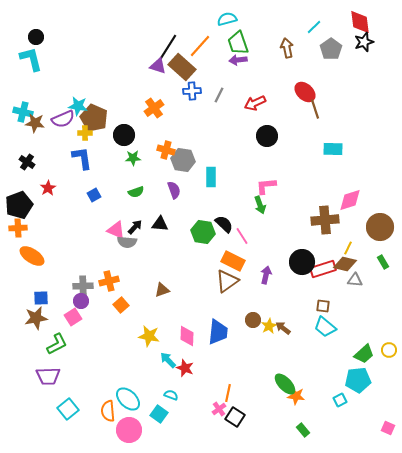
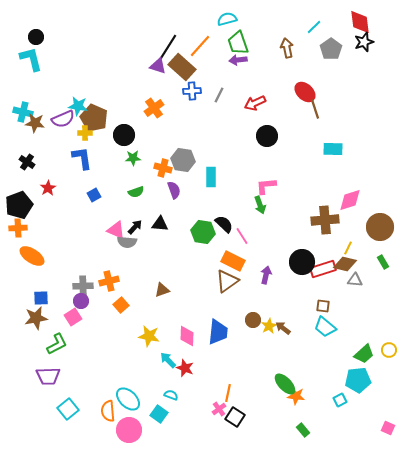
orange cross at (166, 150): moved 3 px left, 18 px down
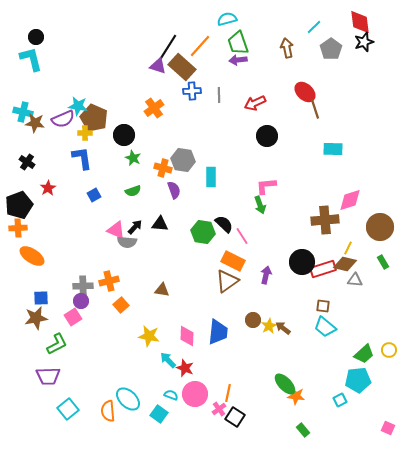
gray line at (219, 95): rotated 28 degrees counterclockwise
green star at (133, 158): rotated 28 degrees clockwise
green semicircle at (136, 192): moved 3 px left, 1 px up
brown triangle at (162, 290): rotated 28 degrees clockwise
pink circle at (129, 430): moved 66 px right, 36 px up
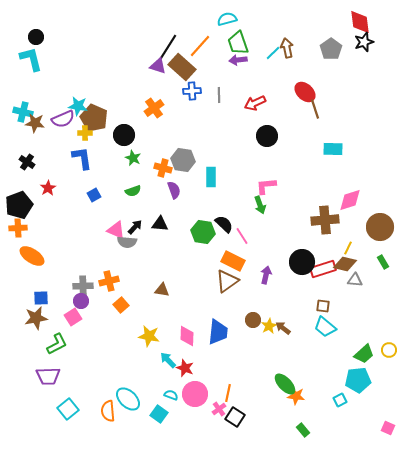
cyan line at (314, 27): moved 41 px left, 26 px down
